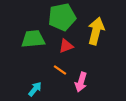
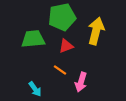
cyan arrow: rotated 105 degrees clockwise
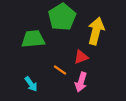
green pentagon: rotated 20 degrees counterclockwise
red triangle: moved 15 px right, 11 px down
cyan arrow: moved 4 px left, 5 px up
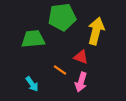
green pentagon: rotated 24 degrees clockwise
red triangle: rotated 42 degrees clockwise
cyan arrow: moved 1 px right
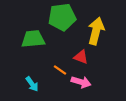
pink arrow: rotated 90 degrees counterclockwise
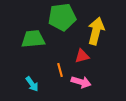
red triangle: moved 1 px right, 1 px up; rotated 35 degrees counterclockwise
orange line: rotated 40 degrees clockwise
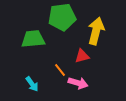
orange line: rotated 24 degrees counterclockwise
pink arrow: moved 3 px left, 1 px down
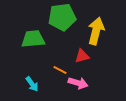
orange line: rotated 24 degrees counterclockwise
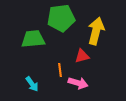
green pentagon: moved 1 px left, 1 px down
orange line: rotated 56 degrees clockwise
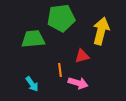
yellow arrow: moved 5 px right
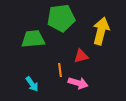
red triangle: moved 1 px left
